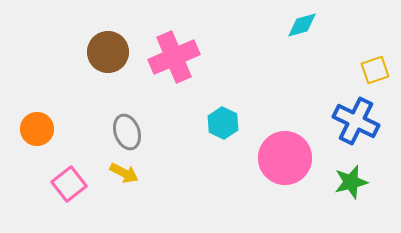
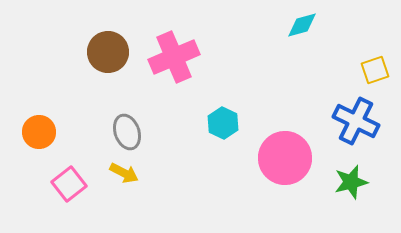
orange circle: moved 2 px right, 3 px down
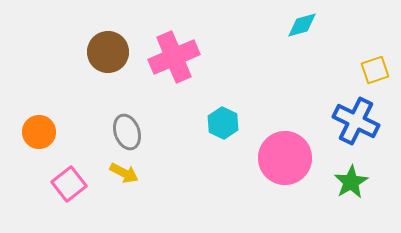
green star: rotated 16 degrees counterclockwise
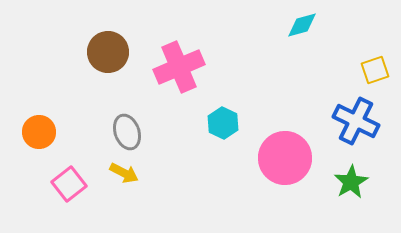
pink cross: moved 5 px right, 10 px down
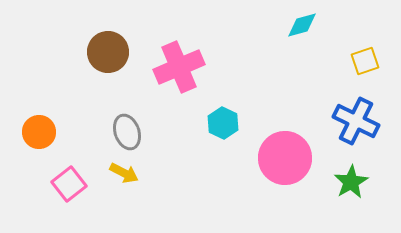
yellow square: moved 10 px left, 9 px up
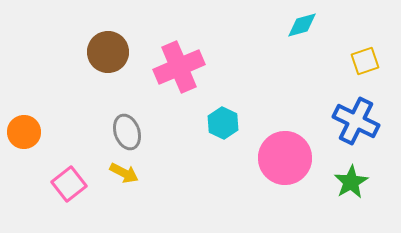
orange circle: moved 15 px left
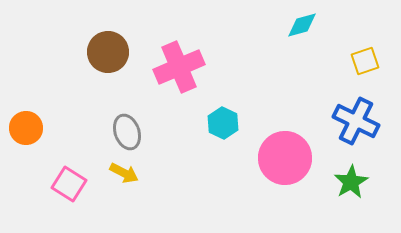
orange circle: moved 2 px right, 4 px up
pink square: rotated 20 degrees counterclockwise
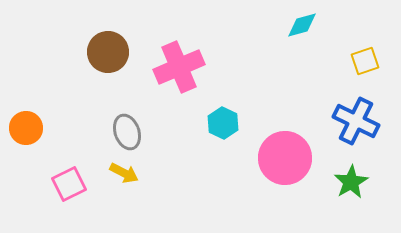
pink square: rotated 32 degrees clockwise
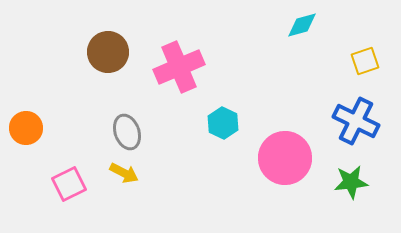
green star: rotated 24 degrees clockwise
